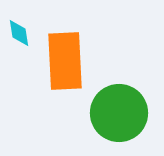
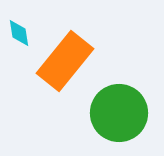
orange rectangle: rotated 42 degrees clockwise
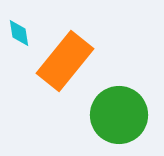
green circle: moved 2 px down
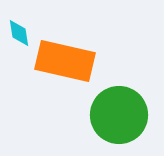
orange rectangle: rotated 64 degrees clockwise
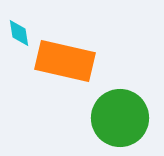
green circle: moved 1 px right, 3 px down
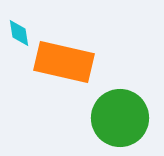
orange rectangle: moved 1 px left, 1 px down
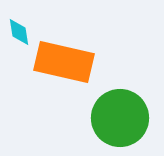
cyan diamond: moved 1 px up
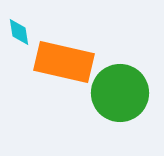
green circle: moved 25 px up
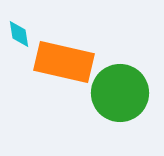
cyan diamond: moved 2 px down
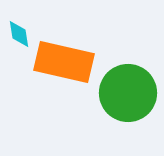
green circle: moved 8 px right
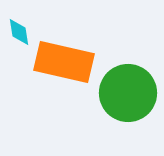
cyan diamond: moved 2 px up
